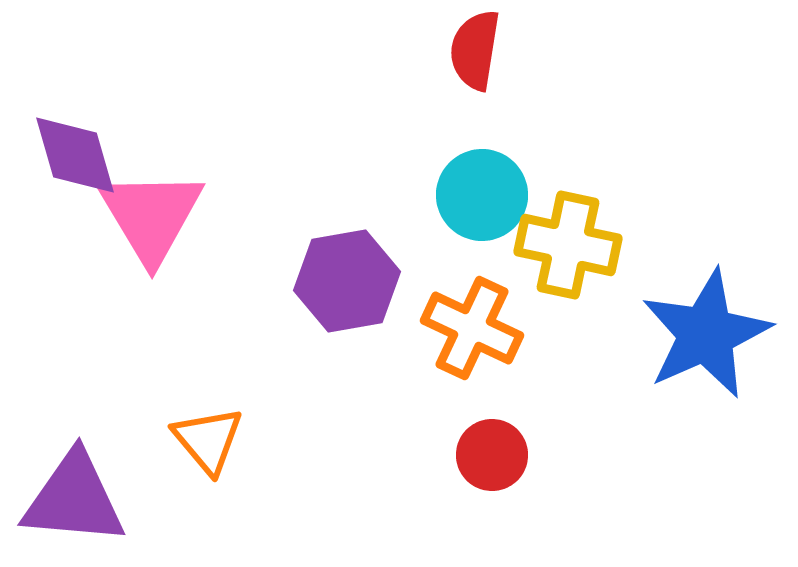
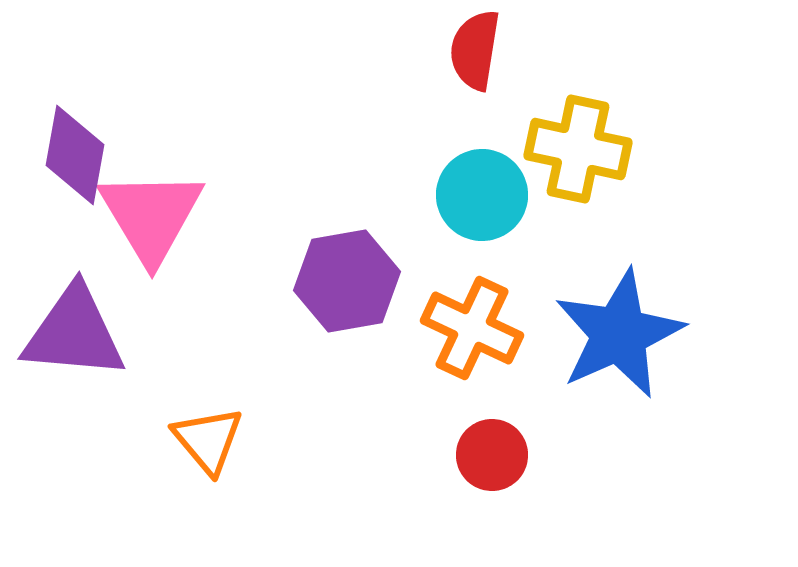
purple diamond: rotated 26 degrees clockwise
yellow cross: moved 10 px right, 96 px up
blue star: moved 87 px left
purple triangle: moved 166 px up
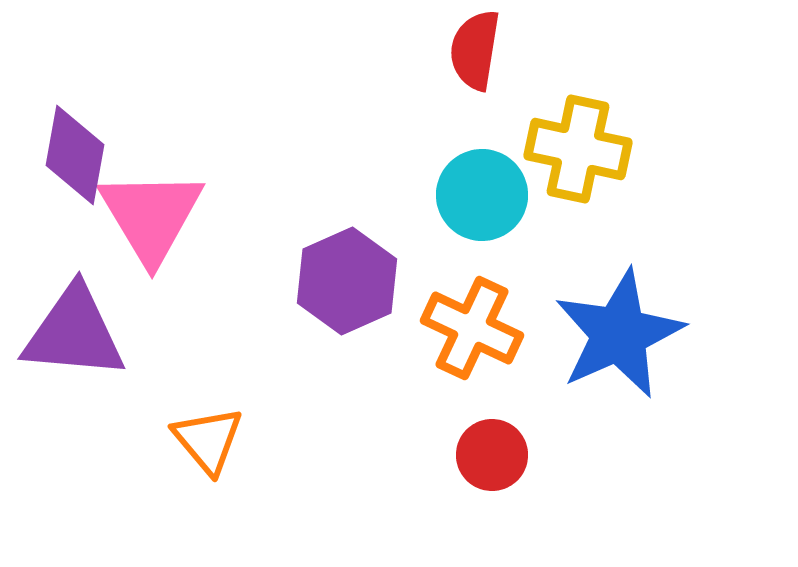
purple hexagon: rotated 14 degrees counterclockwise
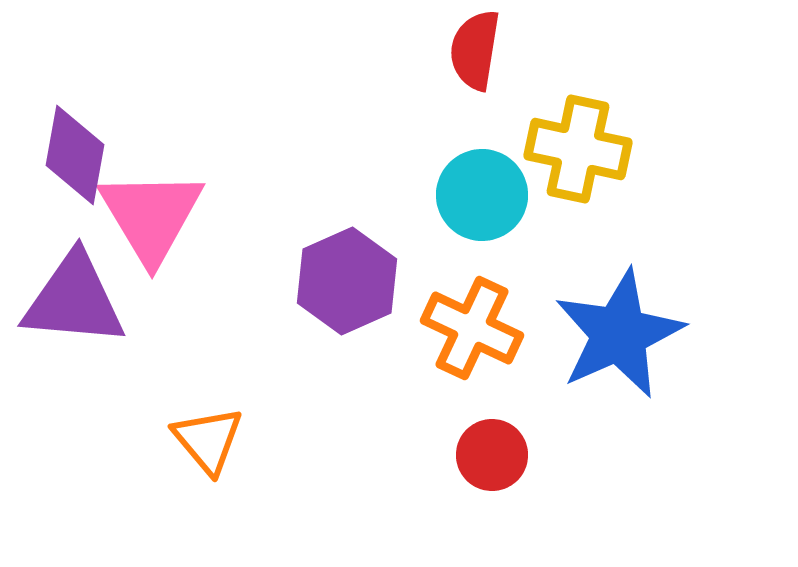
purple triangle: moved 33 px up
